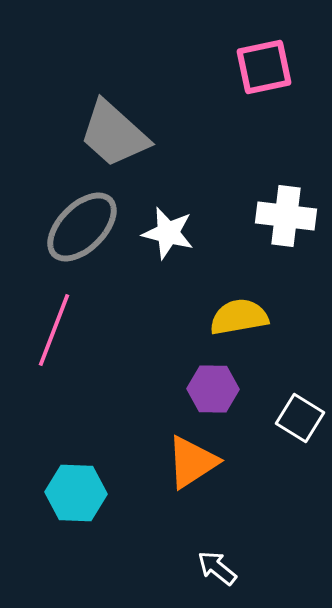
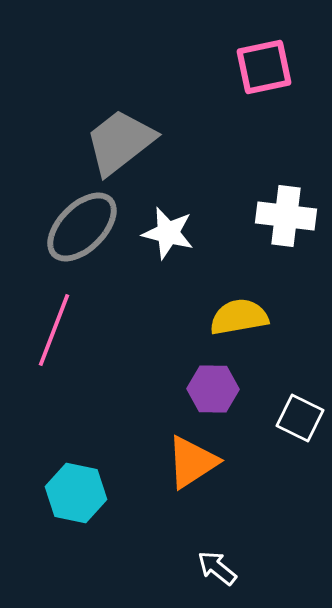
gray trapezoid: moved 6 px right, 8 px down; rotated 100 degrees clockwise
white square: rotated 6 degrees counterclockwise
cyan hexagon: rotated 10 degrees clockwise
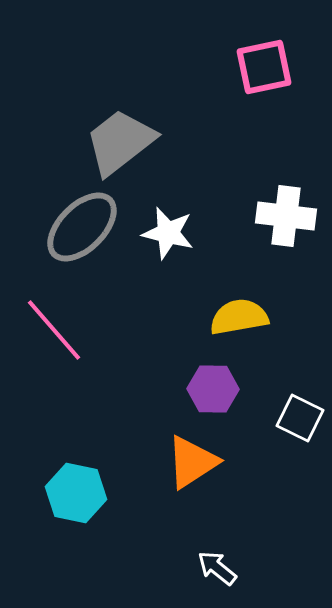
pink line: rotated 62 degrees counterclockwise
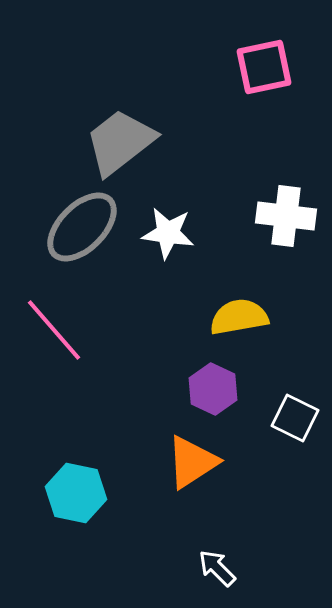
white star: rotated 6 degrees counterclockwise
purple hexagon: rotated 24 degrees clockwise
white square: moved 5 px left
white arrow: rotated 6 degrees clockwise
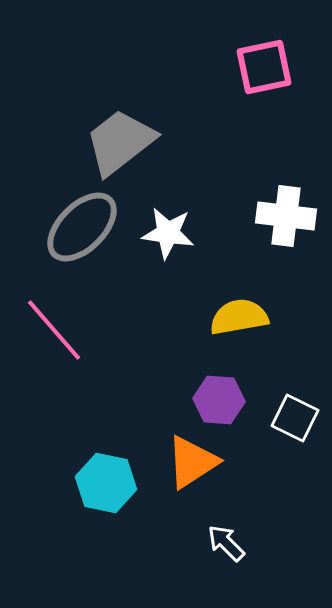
purple hexagon: moved 6 px right, 11 px down; rotated 21 degrees counterclockwise
cyan hexagon: moved 30 px right, 10 px up
white arrow: moved 9 px right, 25 px up
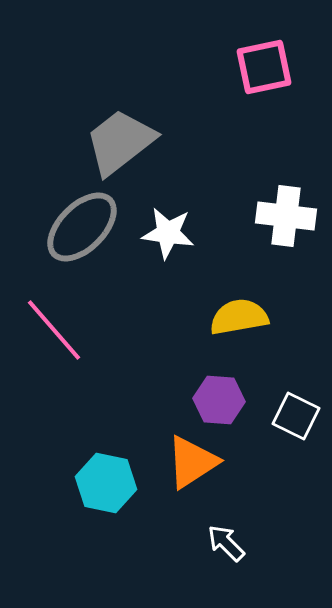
white square: moved 1 px right, 2 px up
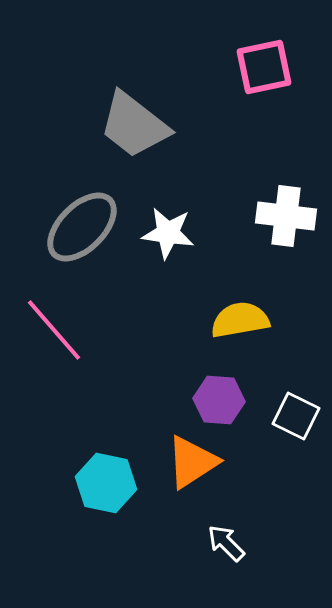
gray trapezoid: moved 14 px right, 17 px up; rotated 104 degrees counterclockwise
yellow semicircle: moved 1 px right, 3 px down
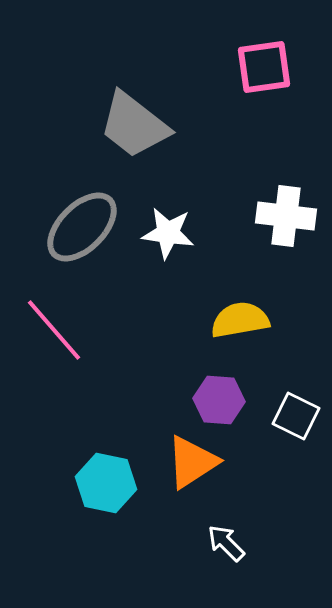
pink square: rotated 4 degrees clockwise
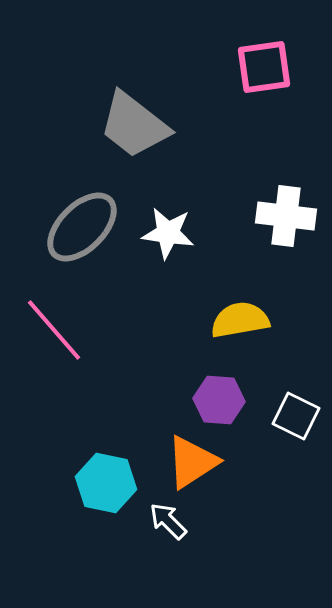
white arrow: moved 58 px left, 22 px up
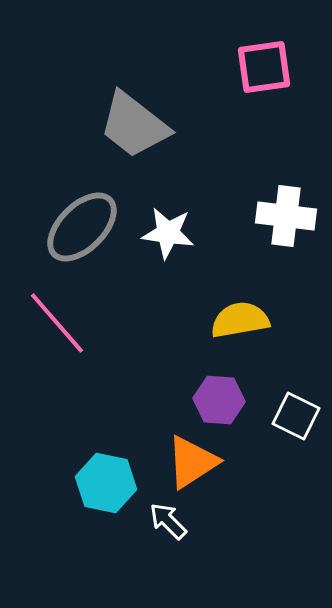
pink line: moved 3 px right, 7 px up
